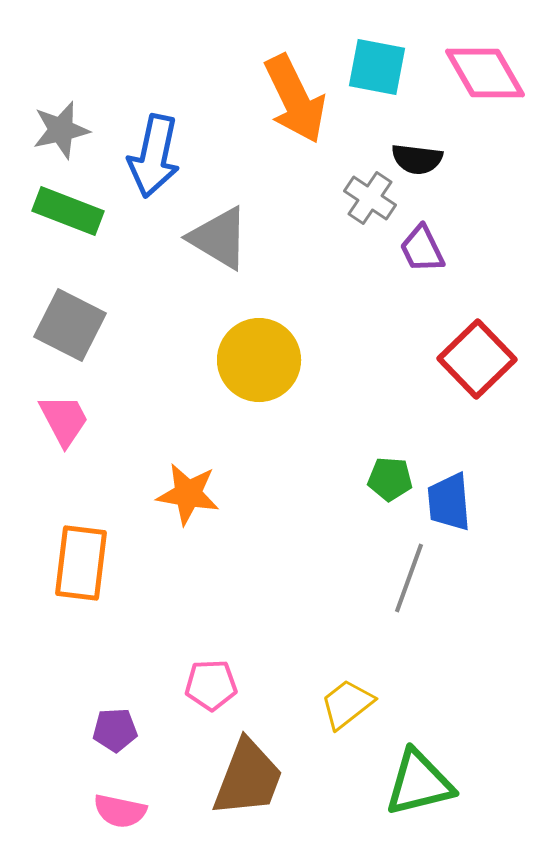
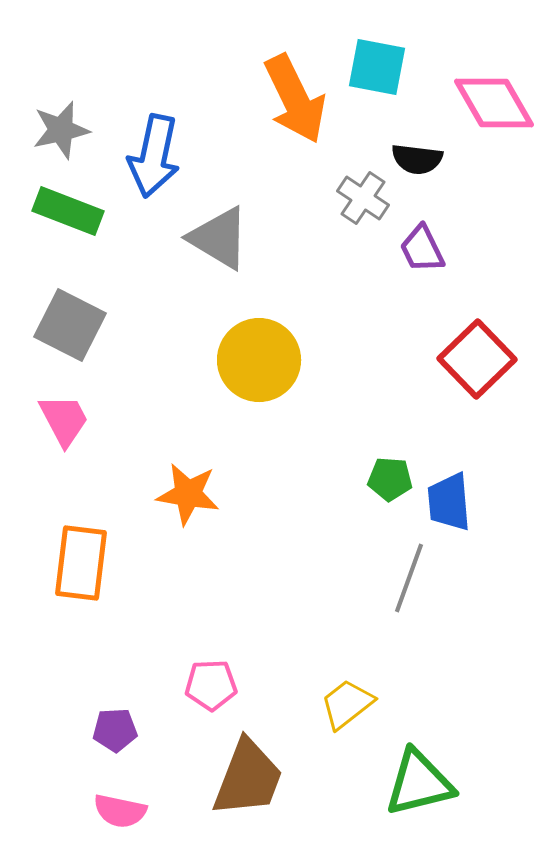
pink diamond: moved 9 px right, 30 px down
gray cross: moved 7 px left
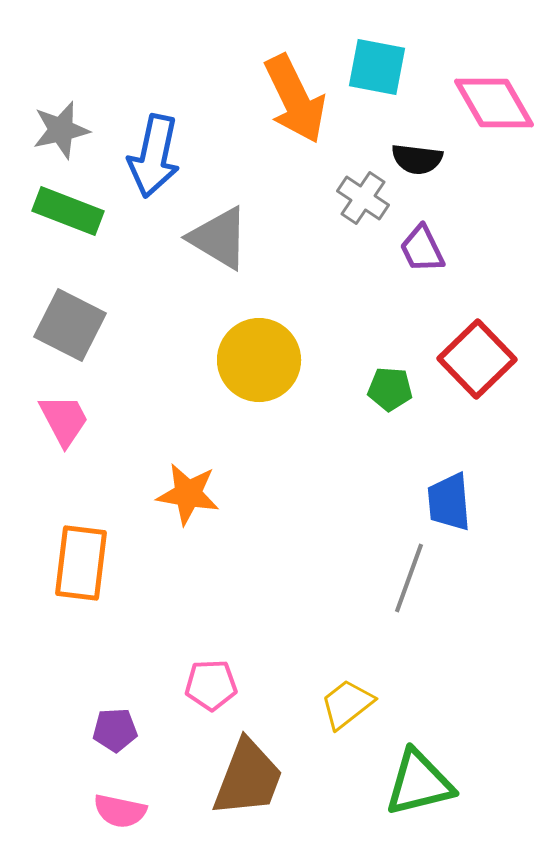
green pentagon: moved 90 px up
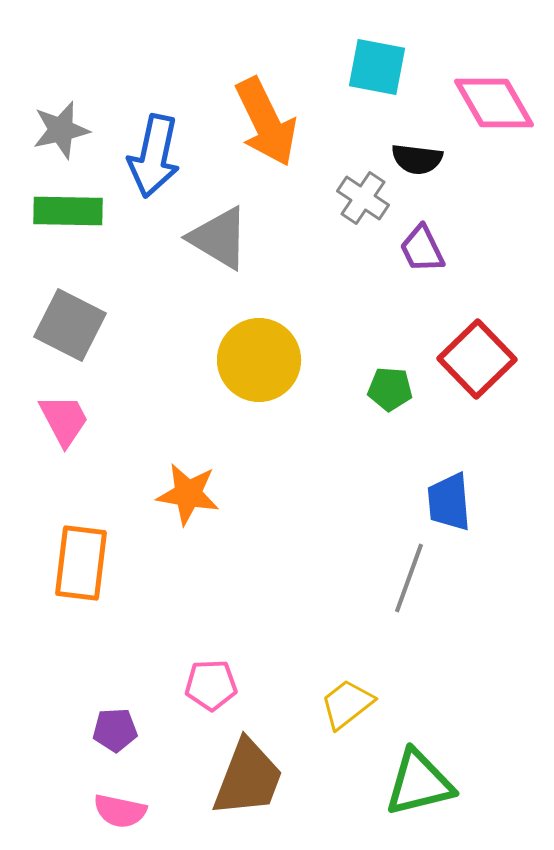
orange arrow: moved 29 px left, 23 px down
green rectangle: rotated 20 degrees counterclockwise
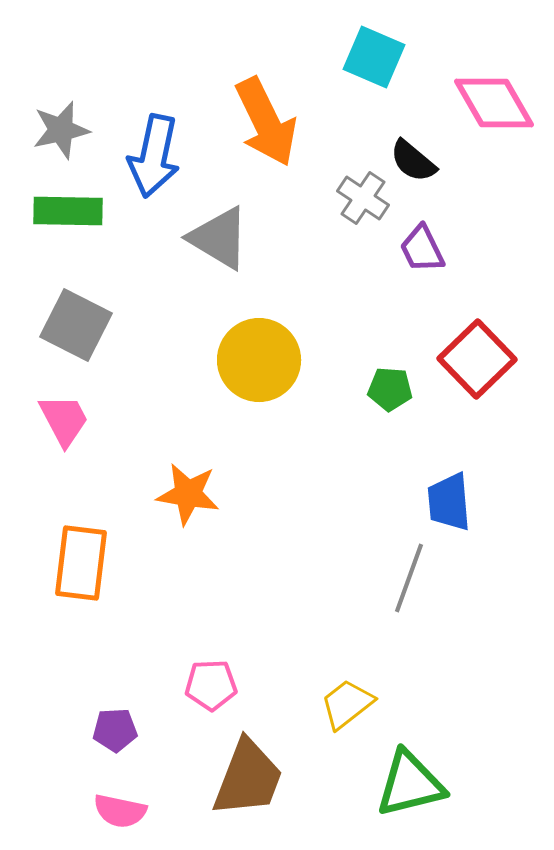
cyan square: moved 3 px left, 10 px up; rotated 12 degrees clockwise
black semicircle: moved 4 px left, 2 px down; rotated 33 degrees clockwise
gray square: moved 6 px right
green triangle: moved 9 px left, 1 px down
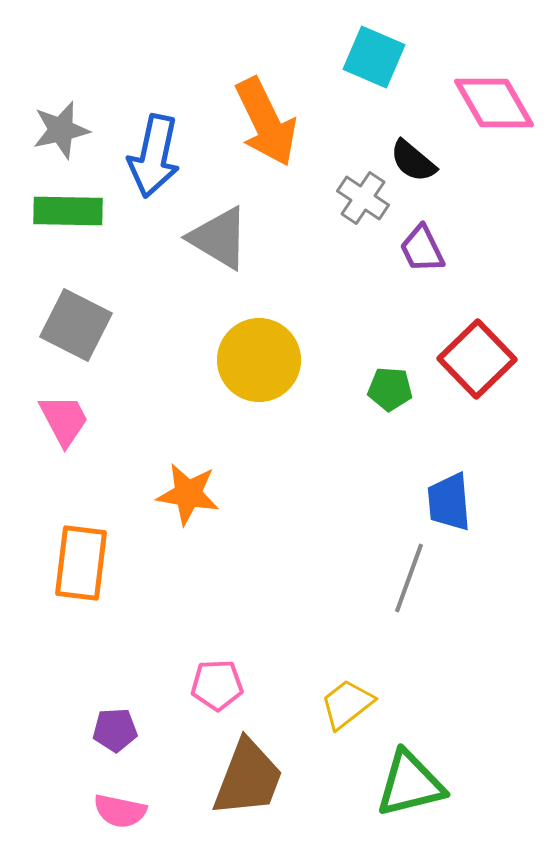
pink pentagon: moved 6 px right
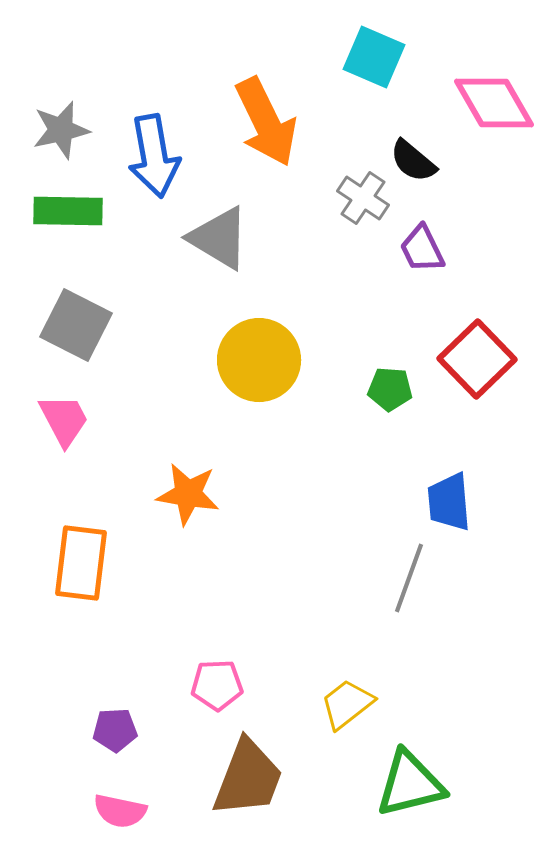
blue arrow: rotated 22 degrees counterclockwise
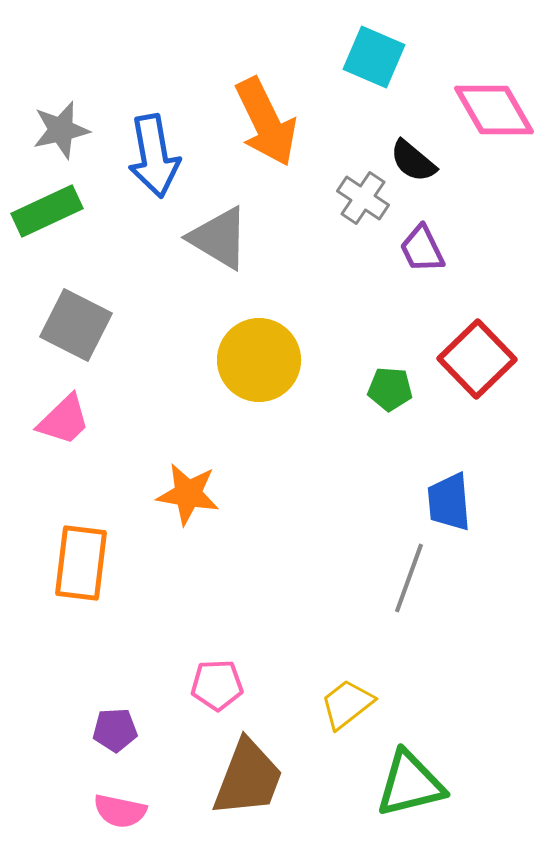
pink diamond: moved 7 px down
green rectangle: moved 21 px left; rotated 26 degrees counterclockwise
pink trapezoid: rotated 74 degrees clockwise
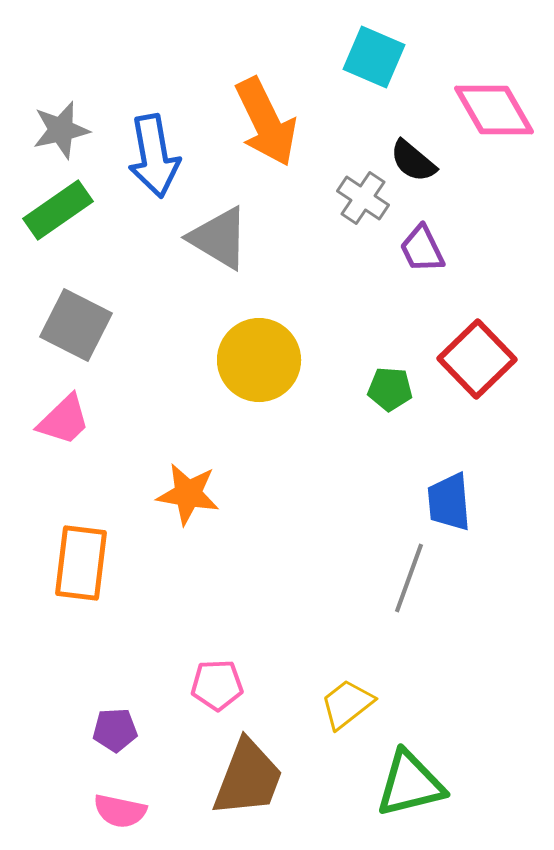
green rectangle: moved 11 px right, 1 px up; rotated 10 degrees counterclockwise
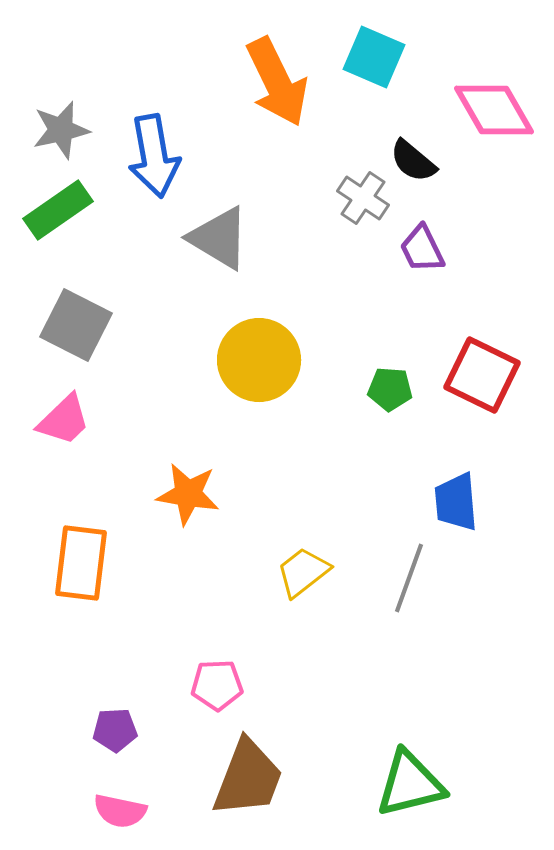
orange arrow: moved 11 px right, 40 px up
red square: moved 5 px right, 16 px down; rotated 20 degrees counterclockwise
blue trapezoid: moved 7 px right
yellow trapezoid: moved 44 px left, 132 px up
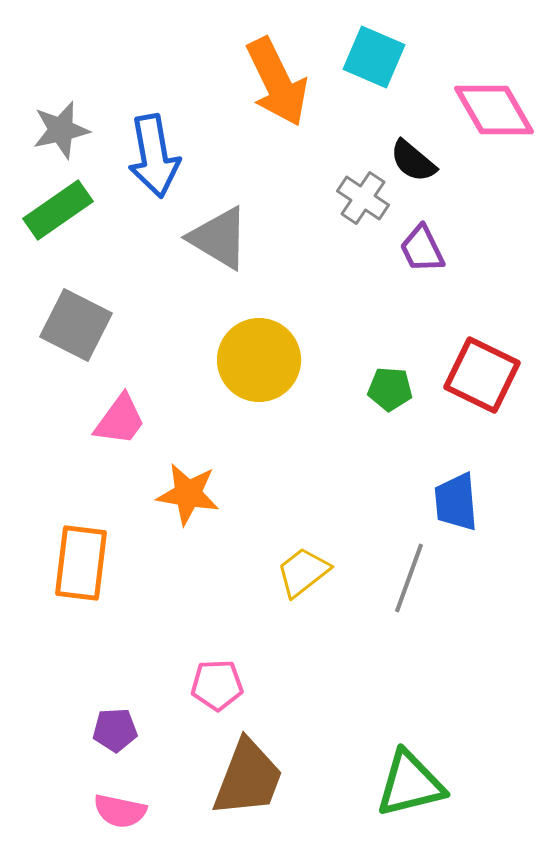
pink trapezoid: moved 56 px right; rotated 10 degrees counterclockwise
